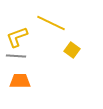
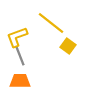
yellow line: rotated 12 degrees clockwise
yellow square: moved 4 px left, 4 px up
gray line: moved 4 px right; rotated 66 degrees clockwise
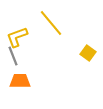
yellow line: rotated 12 degrees clockwise
yellow square: moved 20 px right, 7 px down
gray line: moved 7 px left
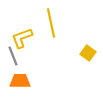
yellow line: rotated 28 degrees clockwise
yellow L-shape: moved 5 px right, 1 px down
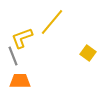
yellow line: moved 1 px right, 1 px up; rotated 52 degrees clockwise
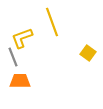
yellow line: rotated 60 degrees counterclockwise
gray line: moved 1 px down
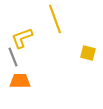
yellow line: moved 3 px right, 3 px up
yellow square: rotated 21 degrees counterclockwise
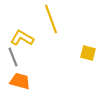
yellow line: moved 4 px left
yellow L-shape: rotated 50 degrees clockwise
orange trapezoid: rotated 15 degrees clockwise
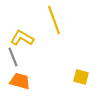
yellow line: moved 3 px right, 1 px down
yellow square: moved 7 px left, 24 px down
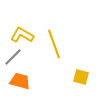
yellow line: moved 24 px down
yellow L-shape: moved 3 px up
gray line: rotated 66 degrees clockwise
